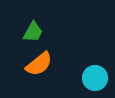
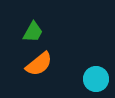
cyan circle: moved 1 px right, 1 px down
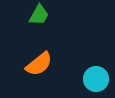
green trapezoid: moved 6 px right, 17 px up
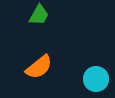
orange semicircle: moved 3 px down
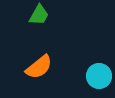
cyan circle: moved 3 px right, 3 px up
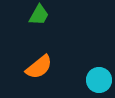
cyan circle: moved 4 px down
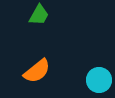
orange semicircle: moved 2 px left, 4 px down
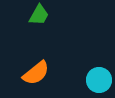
orange semicircle: moved 1 px left, 2 px down
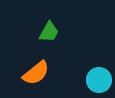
green trapezoid: moved 10 px right, 17 px down
